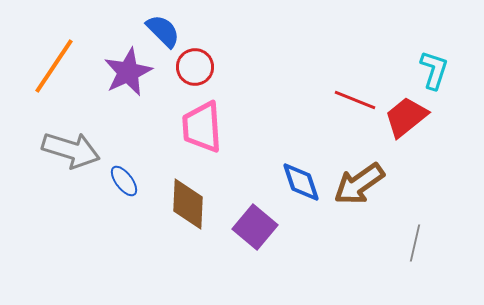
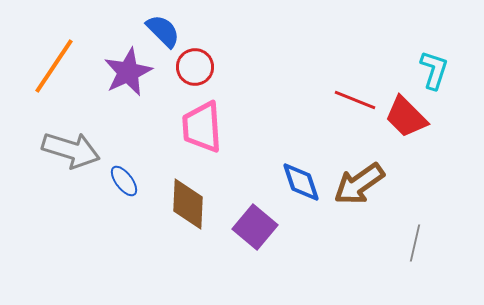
red trapezoid: rotated 96 degrees counterclockwise
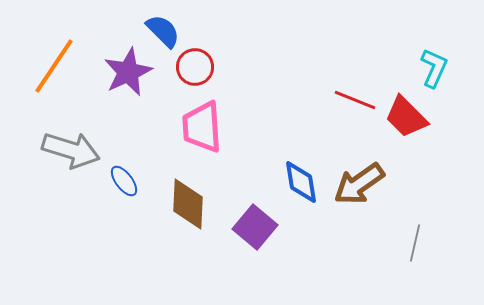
cyan L-shape: moved 2 px up; rotated 6 degrees clockwise
blue diamond: rotated 9 degrees clockwise
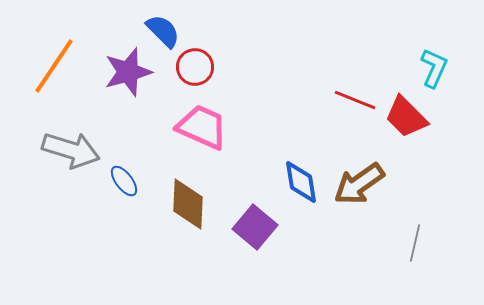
purple star: rotated 9 degrees clockwise
pink trapezoid: rotated 118 degrees clockwise
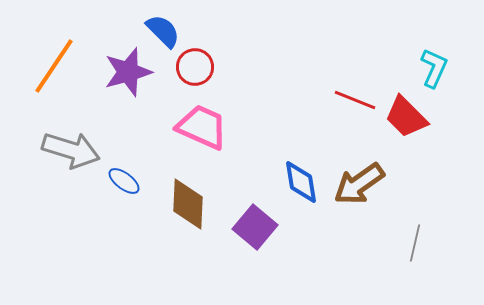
blue ellipse: rotated 16 degrees counterclockwise
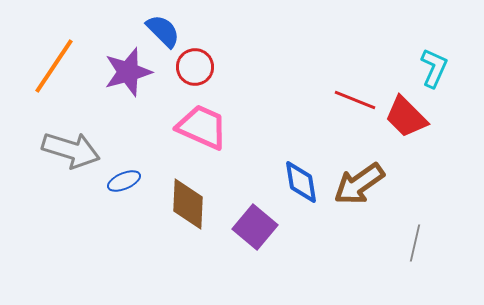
blue ellipse: rotated 60 degrees counterclockwise
